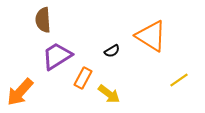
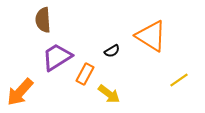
purple trapezoid: moved 1 px down
orange rectangle: moved 2 px right, 4 px up
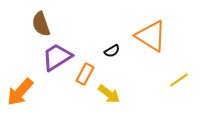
brown semicircle: moved 2 px left, 4 px down; rotated 15 degrees counterclockwise
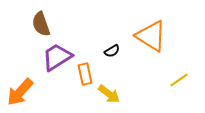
orange rectangle: rotated 40 degrees counterclockwise
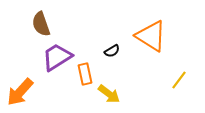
yellow line: rotated 18 degrees counterclockwise
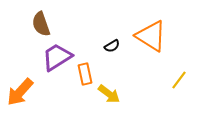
black semicircle: moved 5 px up
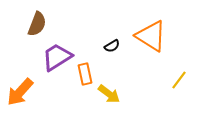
brown semicircle: moved 4 px left; rotated 140 degrees counterclockwise
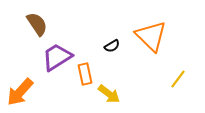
brown semicircle: rotated 55 degrees counterclockwise
orange triangle: rotated 12 degrees clockwise
yellow line: moved 1 px left, 1 px up
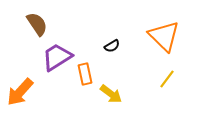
orange triangle: moved 13 px right
yellow line: moved 11 px left
yellow arrow: moved 2 px right
